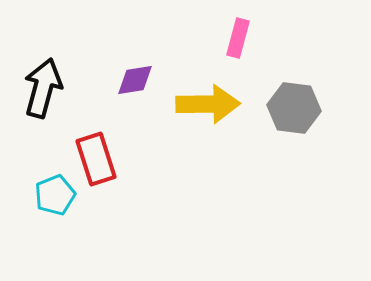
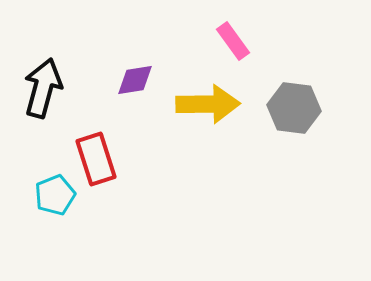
pink rectangle: moved 5 px left, 3 px down; rotated 51 degrees counterclockwise
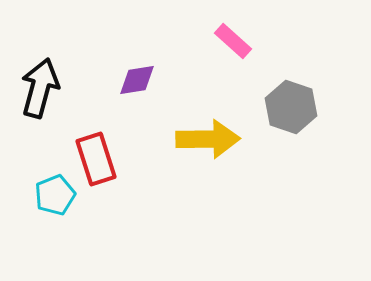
pink rectangle: rotated 12 degrees counterclockwise
purple diamond: moved 2 px right
black arrow: moved 3 px left
yellow arrow: moved 35 px down
gray hexagon: moved 3 px left, 1 px up; rotated 12 degrees clockwise
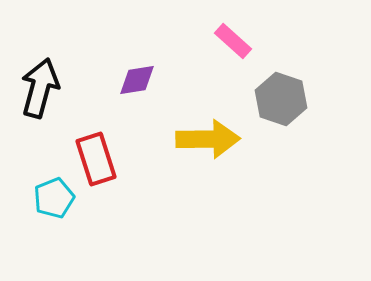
gray hexagon: moved 10 px left, 8 px up
cyan pentagon: moved 1 px left, 3 px down
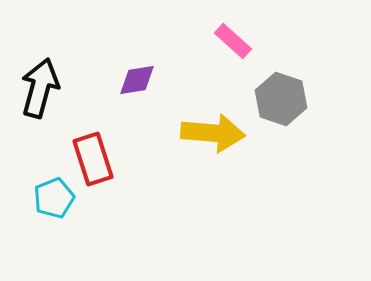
yellow arrow: moved 5 px right, 6 px up; rotated 6 degrees clockwise
red rectangle: moved 3 px left
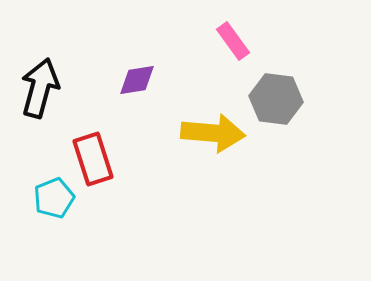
pink rectangle: rotated 12 degrees clockwise
gray hexagon: moved 5 px left; rotated 12 degrees counterclockwise
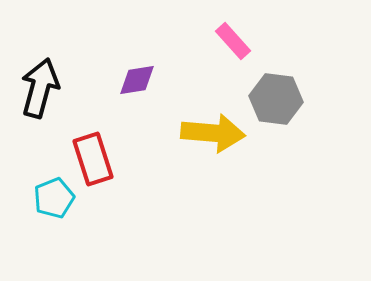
pink rectangle: rotated 6 degrees counterclockwise
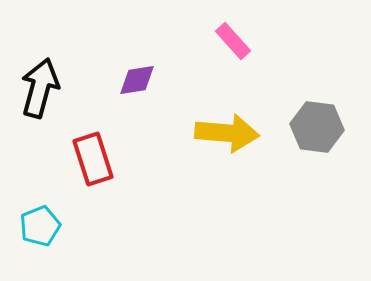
gray hexagon: moved 41 px right, 28 px down
yellow arrow: moved 14 px right
cyan pentagon: moved 14 px left, 28 px down
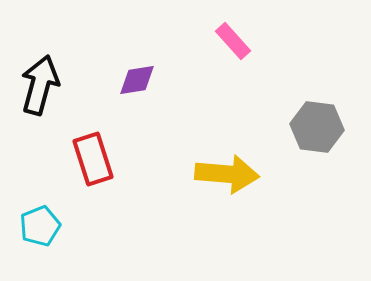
black arrow: moved 3 px up
yellow arrow: moved 41 px down
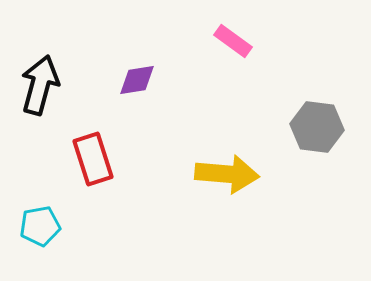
pink rectangle: rotated 12 degrees counterclockwise
cyan pentagon: rotated 12 degrees clockwise
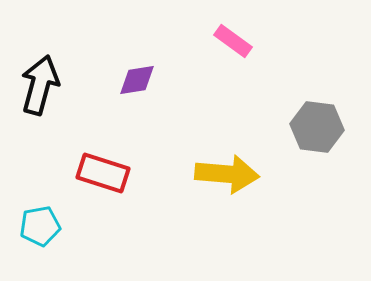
red rectangle: moved 10 px right, 14 px down; rotated 54 degrees counterclockwise
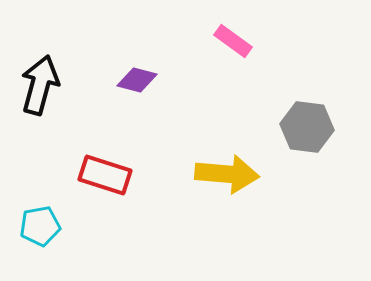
purple diamond: rotated 24 degrees clockwise
gray hexagon: moved 10 px left
red rectangle: moved 2 px right, 2 px down
